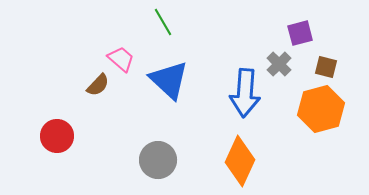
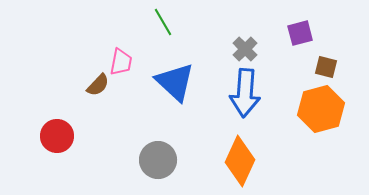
pink trapezoid: moved 3 px down; rotated 60 degrees clockwise
gray cross: moved 34 px left, 15 px up
blue triangle: moved 6 px right, 2 px down
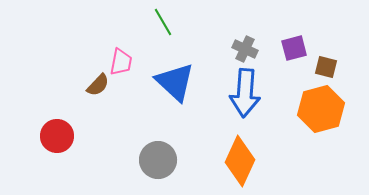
purple square: moved 6 px left, 15 px down
gray cross: rotated 20 degrees counterclockwise
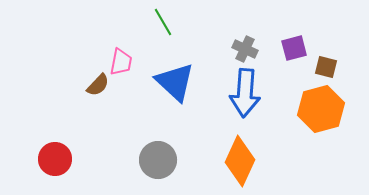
red circle: moved 2 px left, 23 px down
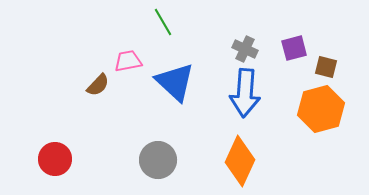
pink trapezoid: moved 7 px right, 1 px up; rotated 112 degrees counterclockwise
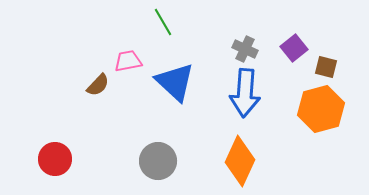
purple square: rotated 24 degrees counterclockwise
gray circle: moved 1 px down
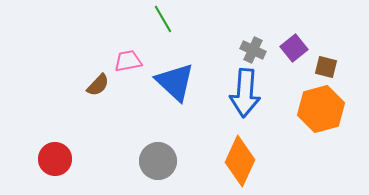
green line: moved 3 px up
gray cross: moved 8 px right, 1 px down
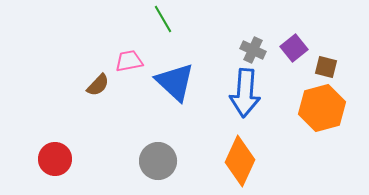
pink trapezoid: moved 1 px right
orange hexagon: moved 1 px right, 1 px up
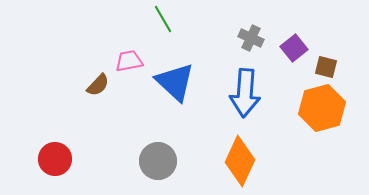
gray cross: moved 2 px left, 12 px up
